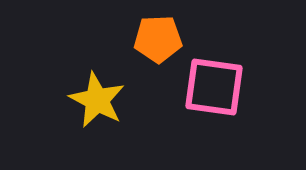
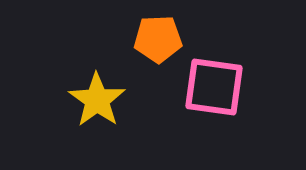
yellow star: rotated 8 degrees clockwise
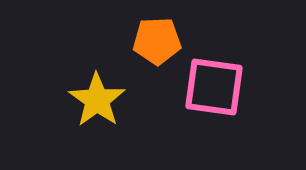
orange pentagon: moved 1 px left, 2 px down
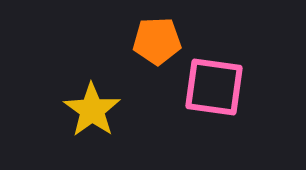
yellow star: moved 5 px left, 10 px down
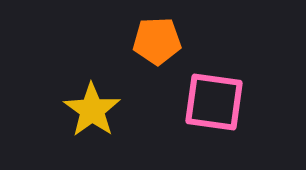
pink square: moved 15 px down
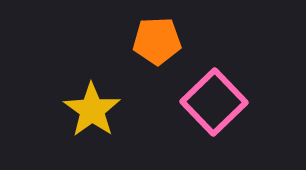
pink square: rotated 38 degrees clockwise
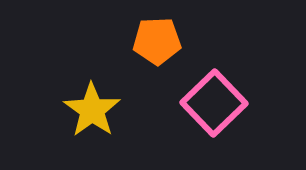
pink square: moved 1 px down
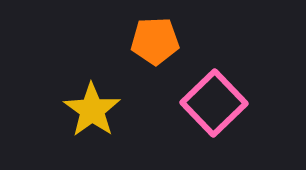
orange pentagon: moved 2 px left
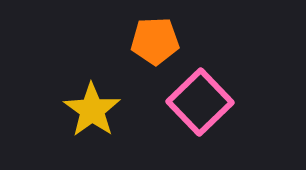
pink square: moved 14 px left, 1 px up
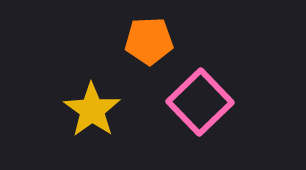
orange pentagon: moved 6 px left
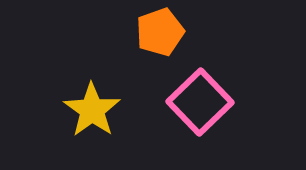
orange pentagon: moved 11 px right, 9 px up; rotated 18 degrees counterclockwise
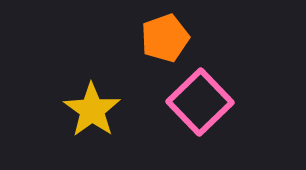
orange pentagon: moved 5 px right, 6 px down
